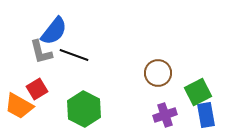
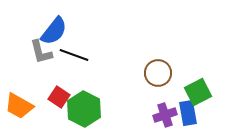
red square: moved 22 px right, 8 px down; rotated 25 degrees counterclockwise
blue rectangle: moved 18 px left, 2 px up
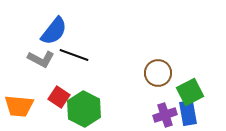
gray L-shape: moved 7 px down; rotated 48 degrees counterclockwise
green square: moved 8 px left
orange trapezoid: rotated 24 degrees counterclockwise
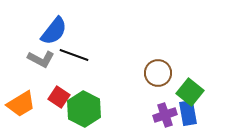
green square: rotated 24 degrees counterclockwise
orange trapezoid: moved 2 px right, 2 px up; rotated 36 degrees counterclockwise
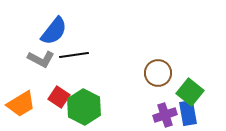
black line: rotated 28 degrees counterclockwise
green hexagon: moved 2 px up
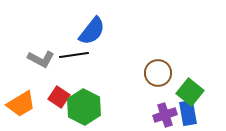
blue semicircle: moved 38 px right
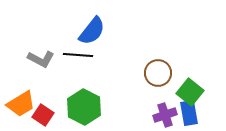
black line: moved 4 px right; rotated 12 degrees clockwise
red square: moved 16 px left, 18 px down
blue rectangle: moved 1 px right
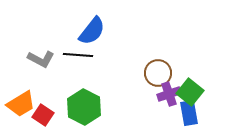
purple cross: moved 4 px right, 21 px up
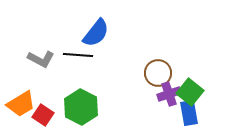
blue semicircle: moved 4 px right, 2 px down
green hexagon: moved 3 px left
